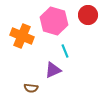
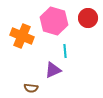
red circle: moved 3 px down
cyan line: rotated 16 degrees clockwise
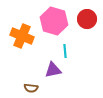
red circle: moved 1 px left, 1 px down
purple triangle: rotated 12 degrees clockwise
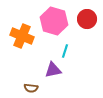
cyan line: rotated 24 degrees clockwise
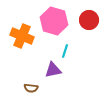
red circle: moved 2 px right, 1 px down
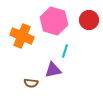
brown semicircle: moved 5 px up
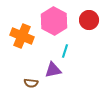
pink hexagon: rotated 12 degrees clockwise
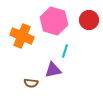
pink hexagon: rotated 12 degrees counterclockwise
